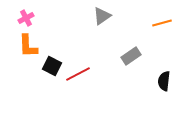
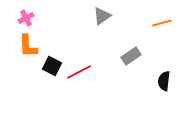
red line: moved 1 px right, 2 px up
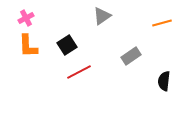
black square: moved 15 px right, 21 px up; rotated 30 degrees clockwise
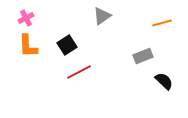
gray rectangle: moved 12 px right; rotated 12 degrees clockwise
black semicircle: rotated 126 degrees clockwise
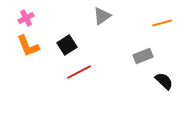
orange L-shape: rotated 20 degrees counterclockwise
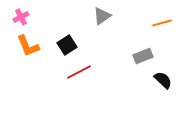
pink cross: moved 5 px left, 1 px up
black semicircle: moved 1 px left, 1 px up
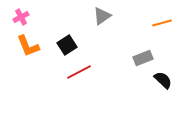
gray rectangle: moved 2 px down
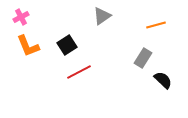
orange line: moved 6 px left, 2 px down
gray rectangle: rotated 36 degrees counterclockwise
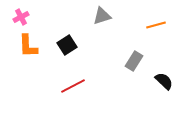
gray triangle: rotated 18 degrees clockwise
orange L-shape: rotated 20 degrees clockwise
gray rectangle: moved 9 px left, 3 px down
red line: moved 6 px left, 14 px down
black semicircle: moved 1 px right, 1 px down
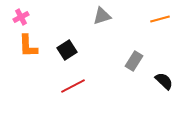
orange line: moved 4 px right, 6 px up
black square: moved 5 px down
